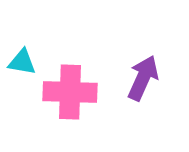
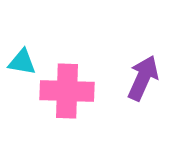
pink cross: moved 3 px left, 1 px up
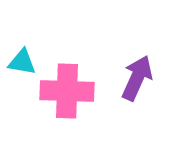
purple arrow: moved 6 px left
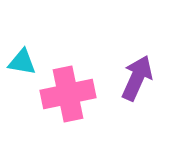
pink cross: moved 1 px right, 3 px down; rotated 14 degrees counterclockwise
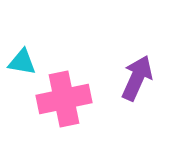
pink cross: moved 4 px left, 5 px down
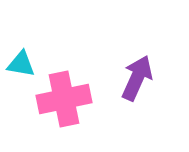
cyan triangle: moved 1 px left, 2 px down
